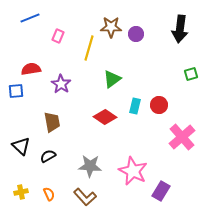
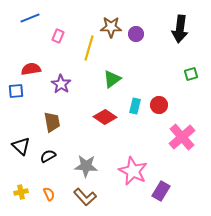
gray star: moved 4 px left
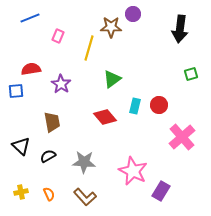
purple circle: moved 3 px left, 20 px up
red diamond: rotated 15 degrees clockwise
gray star: moved 2 px left, 4 px up
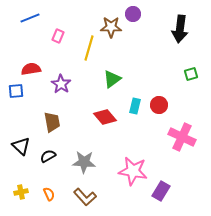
pink cross: rotated 24 degrees counterclockwise
pink star: rotated 16 degrees counterclockwise
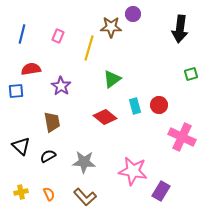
blue line: moved 8 px left, 16 px down; rotated 54 degrees counterclockwise
purple star: moved 2 px down
cyan rectangle: rotated 28 degrees counterclockwise
red diamond: rotated 10 degrees counterclockwise
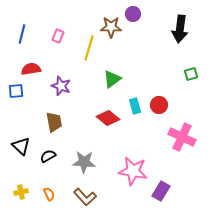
purple star: rotated 12 degrees counterclockwise
red diamond: moved 3 px right, 1 px down
brown trapezoid: moved 2 px right
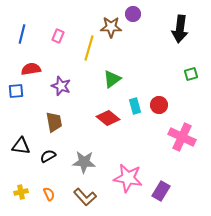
black triangle: rotated 36 degrees counterclockwise
pink star: moved 5 px left, 7 px down
